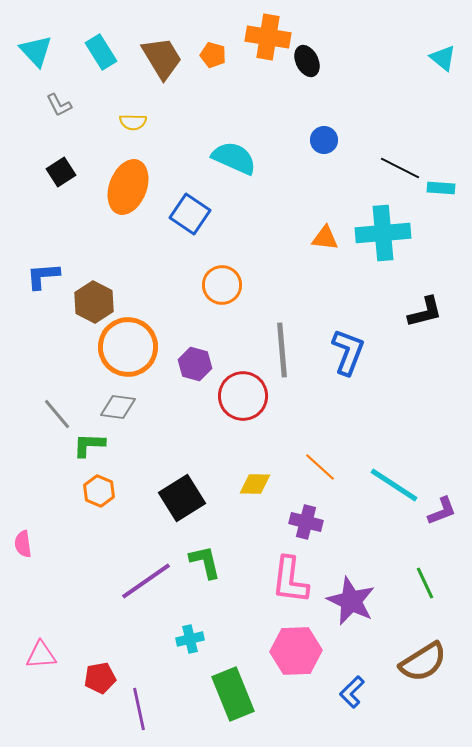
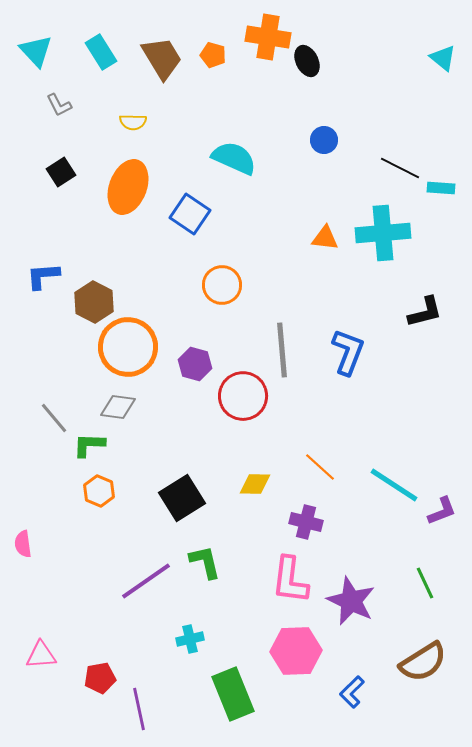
gray line at (57, 414): moved 3 px left, 4 px down
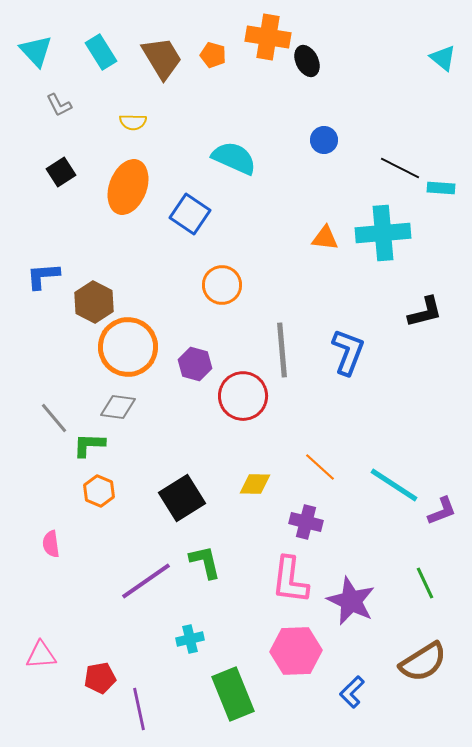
pink semicircle at (23, 544): moved 28 px right
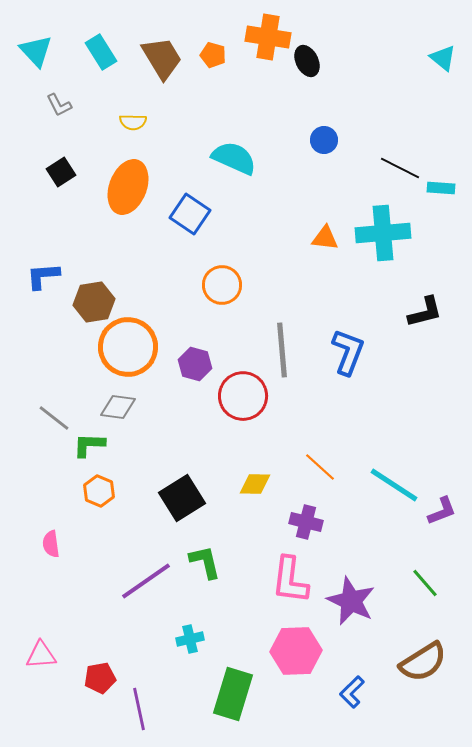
brown hexagon at (94, 302): rotated 24 degrees clockwise
gray line at (54, 418): rotated 12 degrees counterclockwise
green line at (425, 583): rotated 16 degrees counterclockwise
green rectangle at (233, 694): rotated 39 degrees clockwise
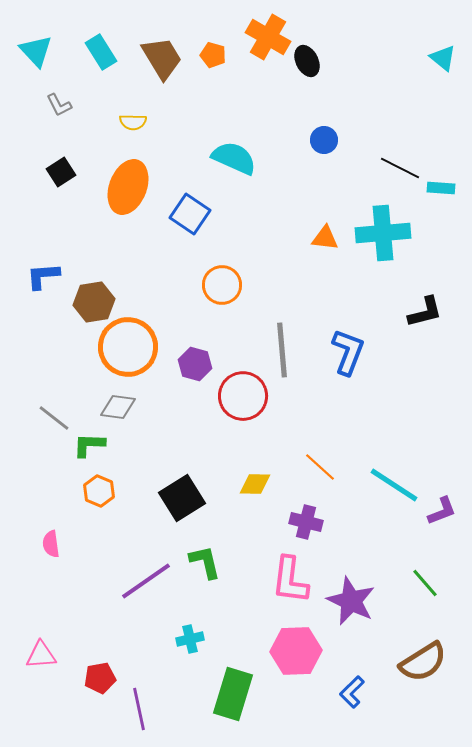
orange cross at (268, 37): rotated 21 degrees clockwise
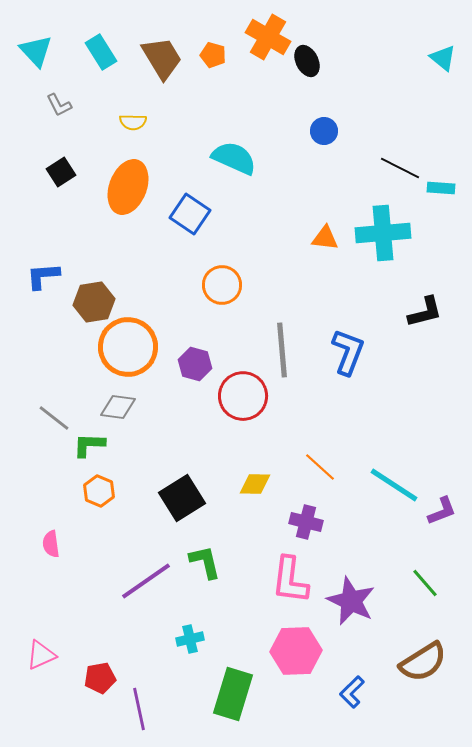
blue circle at (324, 140): moved 9 px up
pink triangle at (41, 655): rotated 20 degrees counterclockwise
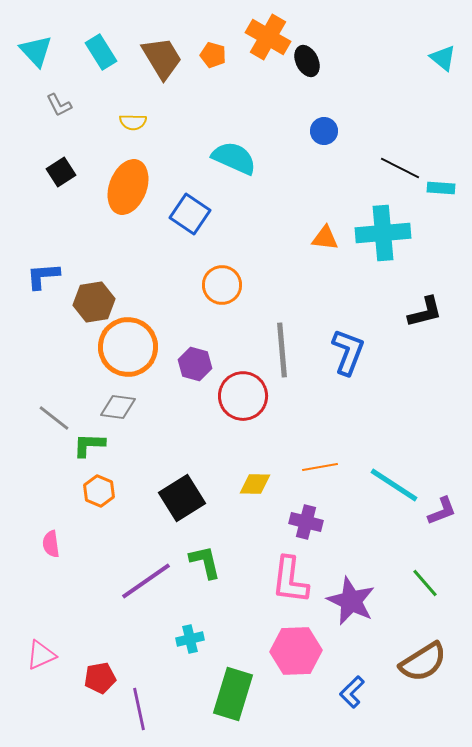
orange line at (320, 467): rotated 52 degrees counterclockwise
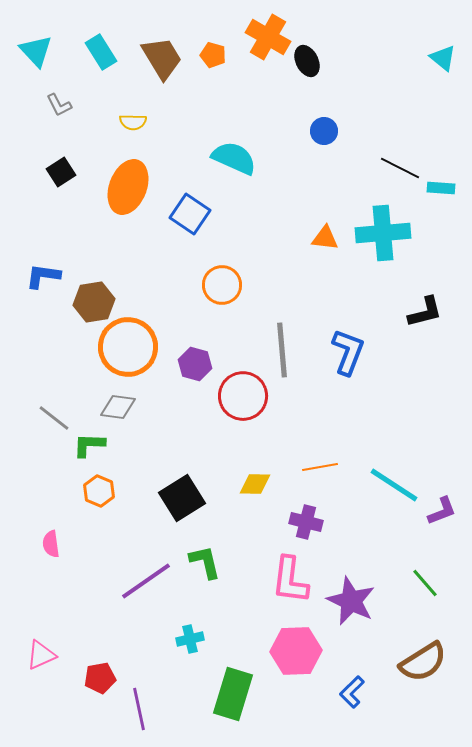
blue L-shape at (43, 276): rotated 12 degrees clockwise
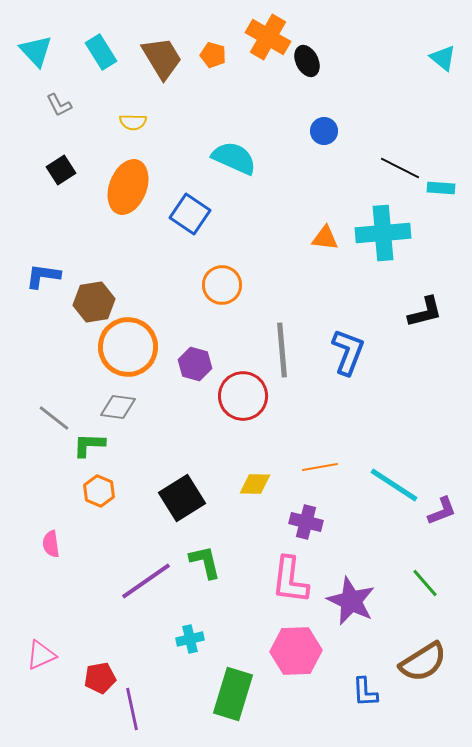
black square at (61, 172): moved 2 px up
blue L-shape at (352, 692): moved 13 px right; rotated 48 degrees counterclockwise
purple line at (139, 709): moved 7 px left
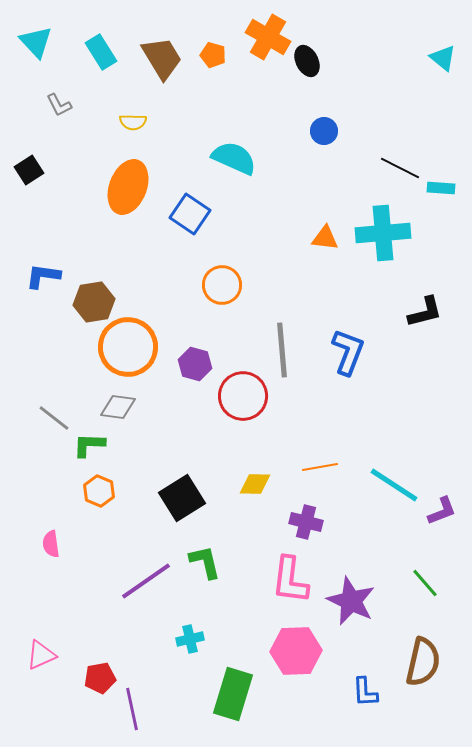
cyan triangle at (36, 51): moved 9 px up
black square at (61, 170): moved 32 px left
brown semicircle at (423, 662): rotated 45 degrees counterclockwise
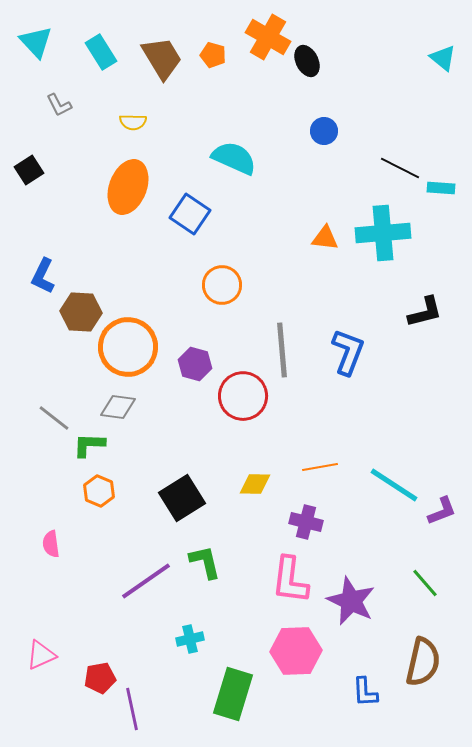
blue L-shape at (43, 276): rotated 72 degrees counterclockwise
brown hexagon at (94, 302): moved 13 px left, 10 px down; rotated 12 degrees clockwise
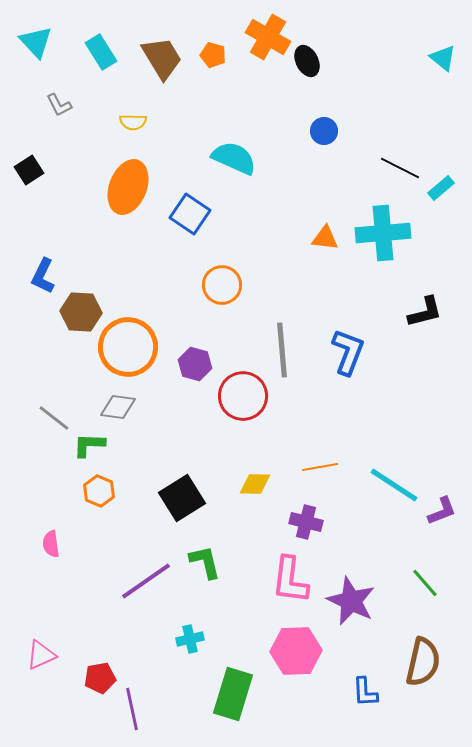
cyan rectangle at (441, 188): rotated 44 degrees counterclockwise
